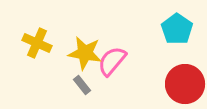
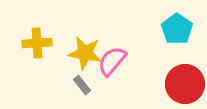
yellow cross: rotated 28 degrees counterclockwise
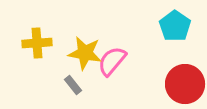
cyan pentagon: moved 2 px left, 3 px up
gray rectangle: moved 9 px left
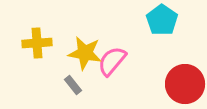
cyan pentagon: moved 13 px left, 6 px up
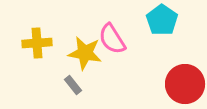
pink semicircle: moved 22 px up; rotated 72 degrees counterclockwise
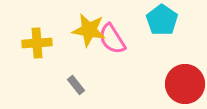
yellow star: moved 4 px right, 23 px up
gray rectangle: moved 3 px right
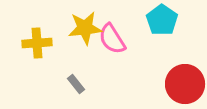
yellow star: moved 4 px left, 2 px up; rotated 16 degrees counterclockwise
gray rectangle: moved 1 px up
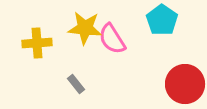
yellow star: rotated 12 degrees clockwise
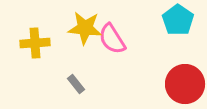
cyan pentagon: moved 16 px right
yellow cross: moved 2 px left
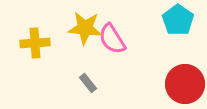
gray rectangle: moved 12 px right, 1 px up
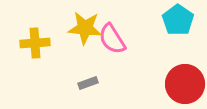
gray rectangle: rotated 72 degrees counterclockwise
